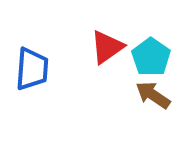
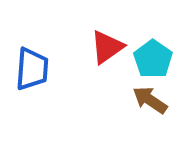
cyan pentagon: moved 2 px right, 2 px down
brown arrow: moved 3 px left, 5 px down
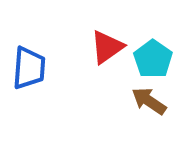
blue trapezoid: moved 3 px left, 1 px up
brown arrow: moved 1 px left, 1 px down
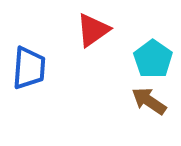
red triangle: moved 14 px left, 17 px up
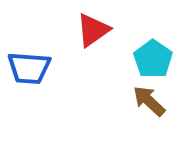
blue trapezoid: rotated 90 degrees clockwise
brown arrow: rotated 9 degrees clockwise
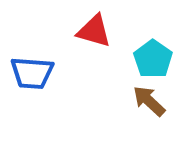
red triangle: moved 1 px right, 1 px down; rotated 51 degrees clockwise
blue trapezoid: moved 3 px right, 5 px down
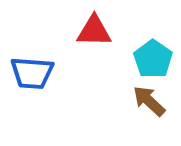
red triangle: rotated 15 degrees counterclockwise
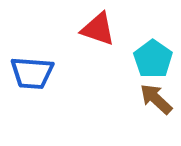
red triangle: moved 4 px right, 2 px up; rotated 18 degrees clockwise
brown arrow: moved 7 px right, 2 px up
